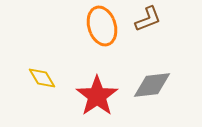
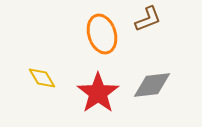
orange ellipse: moved 8 px down
red star: moved 1 px right, 3 px up
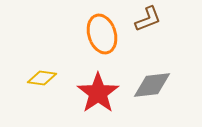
yellow diamond: rotated 52 degrees counterclockwise
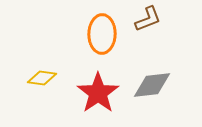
orange ellipse: rotated 18 degrees clockwise
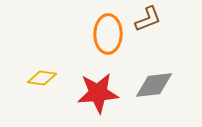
orange ellipse: moved 6 px right
gray diamond: moved 2 px right
red star: rotated 30 degrees clockwise
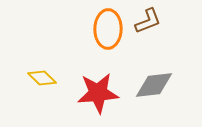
brown L-shape: moved 2 px down
orange ellipse: moved 5 px up
yellow diamond: rotated 36 degrees clockwise
